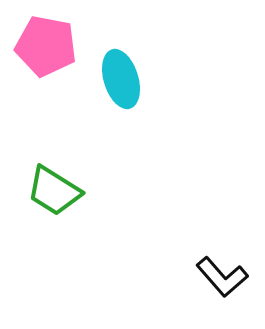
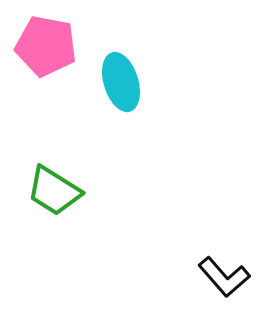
cyan ellipse: moved 3 px down
black L-shape: moved 2 px right
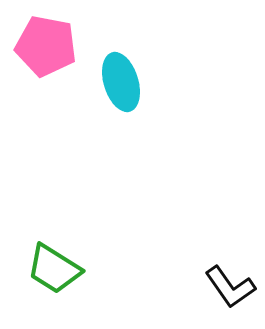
green trapezoid: moved 78 px down
black L-shape: moved 6 px right, 10 px down; rotated 6 degrees clockwise
